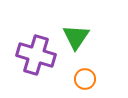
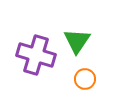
green triangle: moved 1 px right, 4 px down
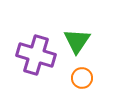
orange circle: moved 3 px left, 1 px up
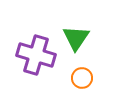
green triangle: moved 1 px left, 3 px up
